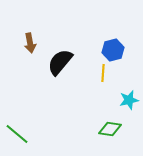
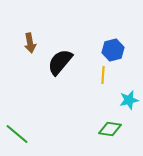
yellow line: moved 2 px down
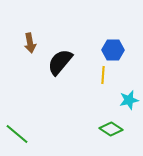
blue hexagon: rotated 15 degrees clockwise
green diamond: moved 1 px right; rotated 25 degrees clockwise
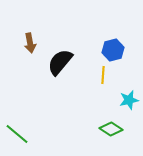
blue hexagon: rotated 15 degrees counterclockwise
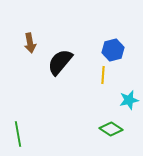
green line: moved 1 px right; rotated 40 degrees clockwise
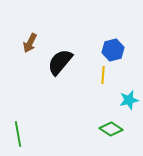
brown arrow: rotated 36 degrees clockwise
